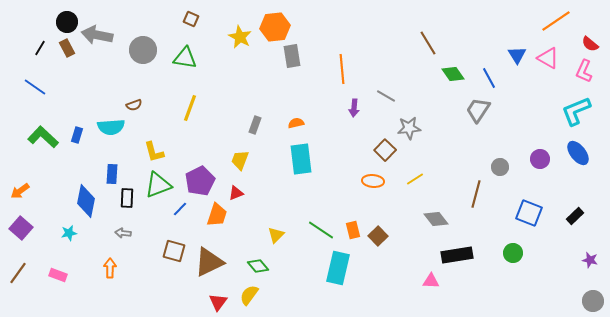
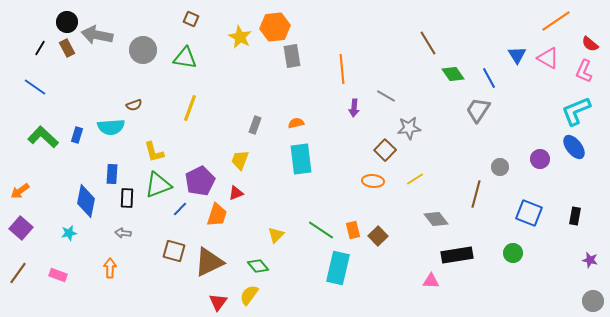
blue ellipse at (578, 153): moved 4 px left, 6 px up
black rectangle at (575, 216): rotated 36 degrees counterclockwise
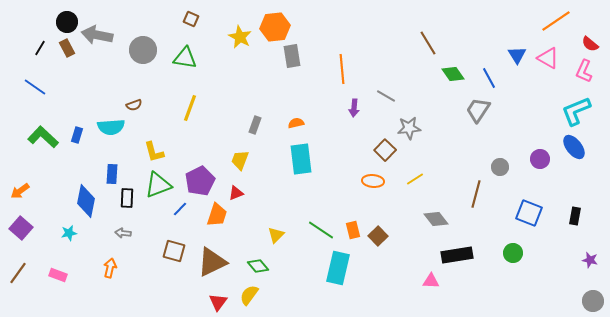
brown triangle at (209, 262): moved 3 px right
orange arrow at (110, 268): rotated 12 degrees clockwise
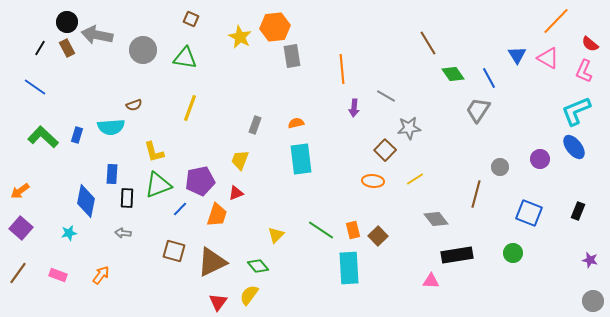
orange line at (556, 21): rotated 12 degrees counterclockwise
purple pentagon at (200, 181): rotated 16 degrees clockwise
black rectangle at (575, 216): moved 3 px right, 5 px up; rotated 12 degrees clockwise
orange arrow at (110, 268): moved 9 px left, 7 px down; rotated 24 degrees clockwise
cyan rectangle at (338, 268): moved 11 px right; rotated 16 degrees counterclockwise
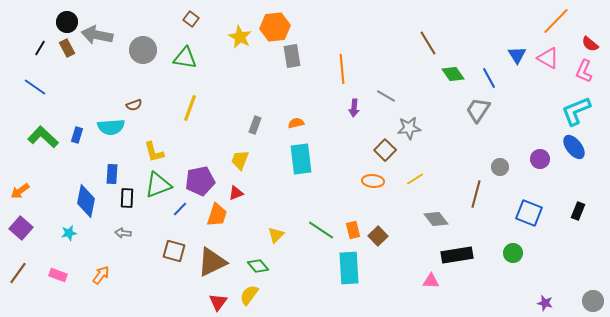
brown square at (191, 19): rotated 14 degrees clockwise
purple star at (590, 260): moved 45 px left, 43 px down
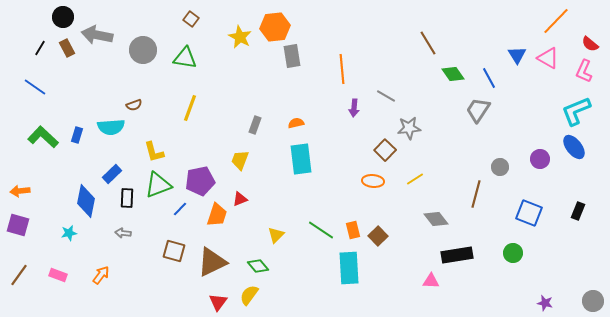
black circle at (67, 22): moved 4 px left, 5 px up
blue rectangle at (112, 174): rotated 42 degrees clockwise
orange arrow at (20, 191): rotated 30 degrees clockwise
red triangle at (236, 193): moved 4 px right, 6 px down
purple square at (21, 228): moved 3 px left, 3 px up; rotated 25 degrees counterclockwise
brown line at (18, 273): moved 1 px right, 2 px down
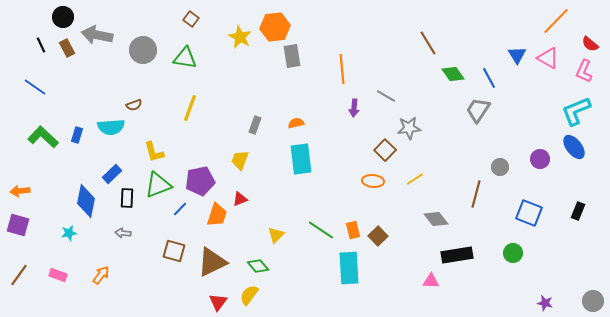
black line at (40, 48): moved 1 px right, 3 px up; rotated 56 degrees counterclockwise
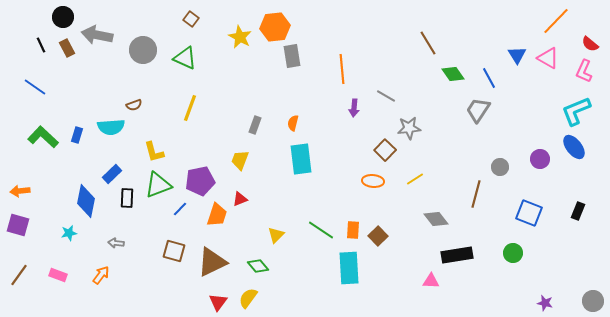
green triangle at (185, 58): rotated 15 degrees clockwise
orange semicircle at (296, 123): moved 3 px left; rotated 63 degrees counterclockwise
orange rectangle at (353, 230): rotated 18 degrees clockwise
gray arrow at (123, 233): moved 7 px left, 10 px down
yellow semicircle at (249, 295): moved 1 px left, 3 px down
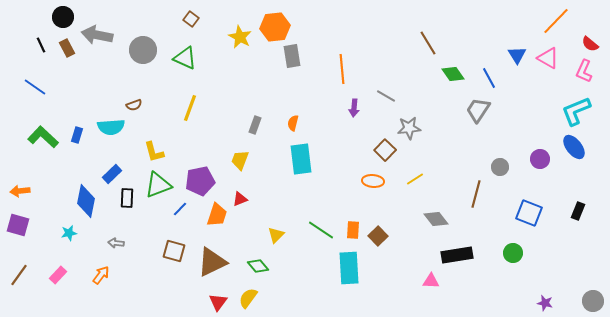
pink rectangle at (58, 275): rotated 66 degrees counterclockwise
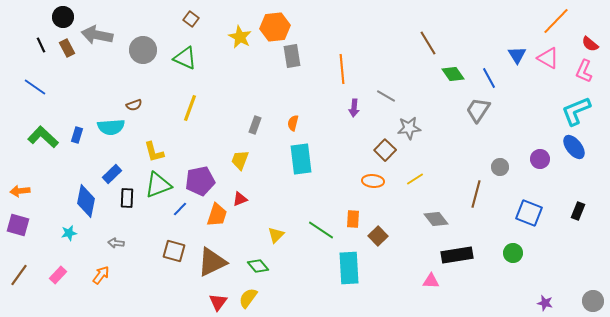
orange rectangle at (353, 230): moved 11 px up
